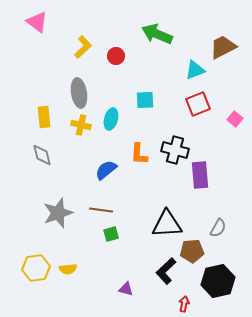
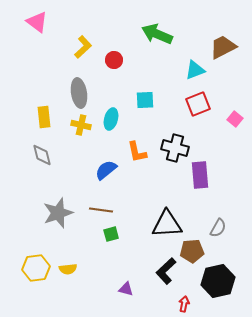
red circle: moved 2 px left, 4 px down
black cross: moved 2 px up
orange L-shape: moved 2 px left, 2 px up; rotated 15 degrees counterclockwise
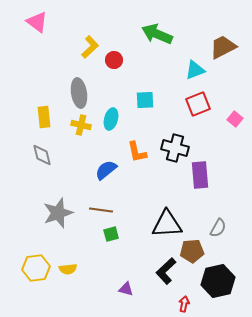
yellow L-shape: moved 7 px right
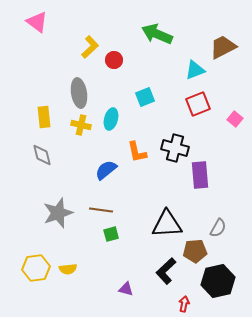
cyan square: moved 3 px up; rotated 18 degrees counterclockwise
brown pentagon: moved 3 px right
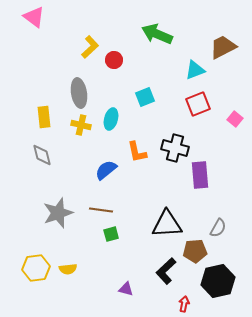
pink triangle: moved 3 px left, 5 px up
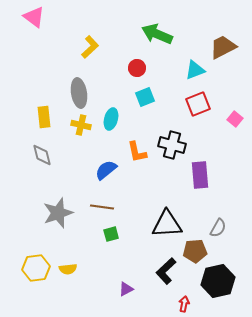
red circle: moved 23 px right, 8 px down
black cross: moved 3 px left, 3 px up
brown line: moved 1 px right, 3 px up
purple triangle: rotated 42 degrees counterclockwise
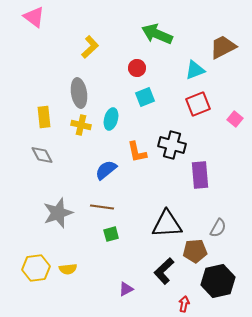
gray diamond: rotated 15 degrees counterclockwise
black L-shape: moved 2 px left
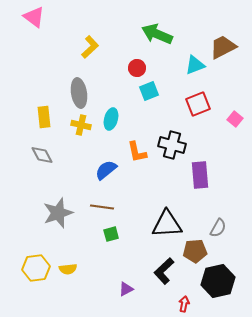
cyan triangle: moved 5 px up
cyan square: moved 4 px right, 6 px up
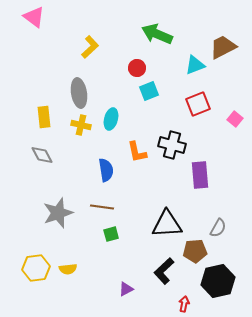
blue semicircle: rotated 120 degrees clockwise
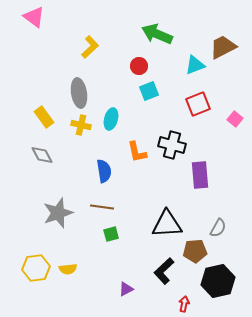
red circle: moved 2 px right, 2 px up
yellow rectangle: rotated 30 degrees counterclockwise
blue semicircle: moved 2 px left, 1 px down
